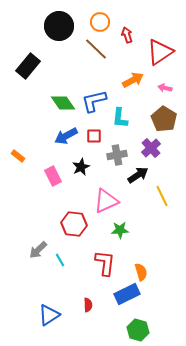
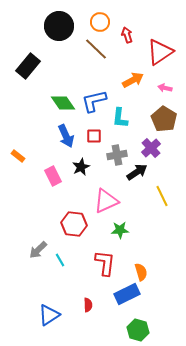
blue arrow: rotated 85 degrees counterclockwise
black arrow: moved 1 px left, 3 px up
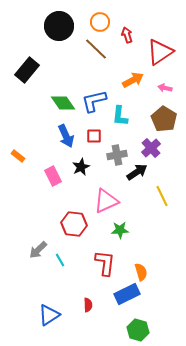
black rectangle: moved 1 px left, 4 px down
cyan L-shape: moved 2 px up
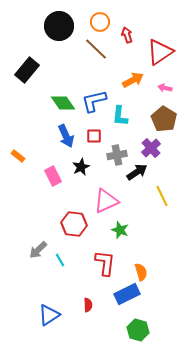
green star: rotated 24 degrees clockwise
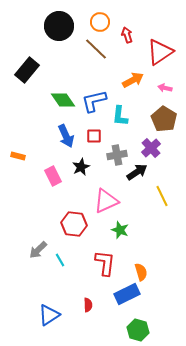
green diamond: moved 3 px up
orange rectangle: rotated 24 degrees counterclockwise
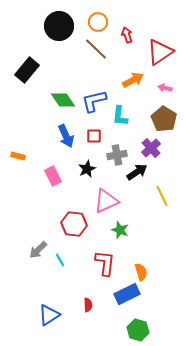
orange circle: moved 2 px left
black star: moved 6 px right, 2 px down
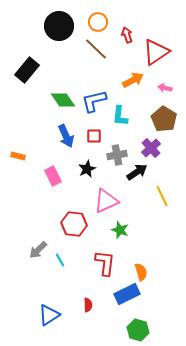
red triangle: moved 4 px left
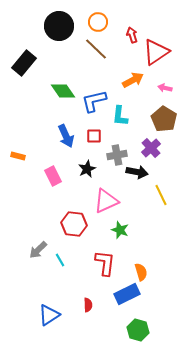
red arrow: moved 5 px right
black rectangle: moved 3 px left, 7 px up
green diamond: moved 9 px up
black arrow: rotated 45 degrees clockwise
yellow line: moved 1 px left, 1 px up
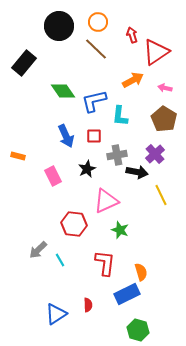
purple cross: moved 4 px right, 6 px down
blue triangle: moved 7 px right, 1 px up
